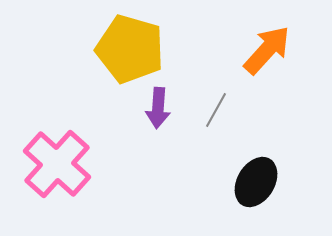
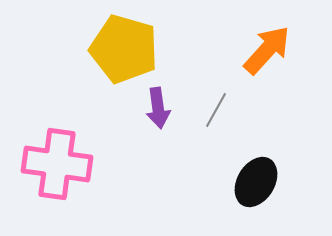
yellow pentagon: moved 6 px left
purple arrow: rotated 12 degrees counterclockwise
pink cross: rotated 34 degrees counterclockwise
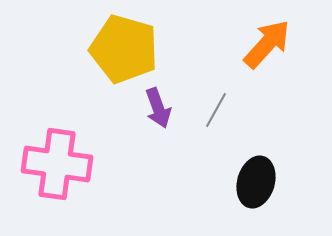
orange arrow: moved 6 px up
purple arrow: rotated 12 degrees counterclockwise
black ellipse: rotated 15 degrees counterclockwise
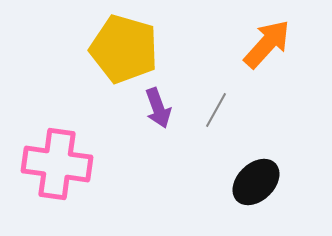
black ellipse: rotated 30 degrees clockwise
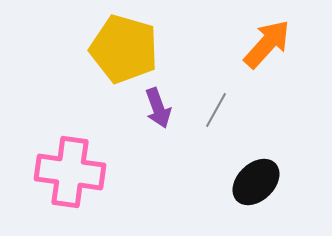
pink cross: moved 13 px right, 8 px down
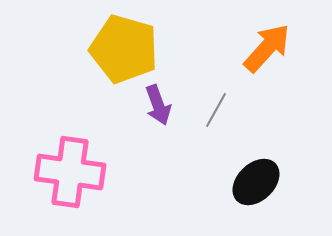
orange arrow: moved 4 px down
purple arrow: moved 3 px up
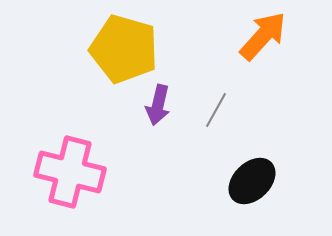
orange arrow: moved 4 px left, 12 px up
purple arrow: rotated 33 degrees clockwise
pink cross: rotated 6 degrees clockwise
black ellipse: moved 4 px left, 1 px up
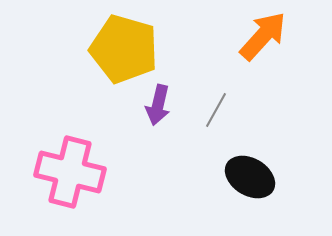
black ellipse: moved 2 px left, 4 px up; rotated 75 degrees clockwise
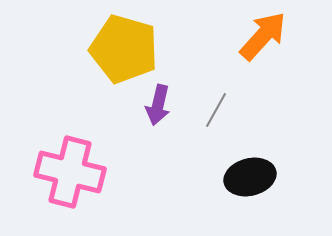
black ellipse: rotated 45 degrees counterclockwise
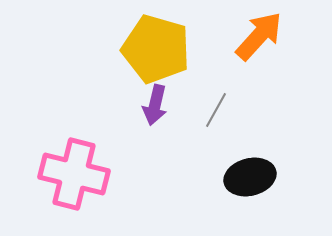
orange arrow: moved 4 px left
yellow pentagon: moved 32 px right
purple arrow: moved 3 px left
pink cross: moved 4 px right, 2 px down
